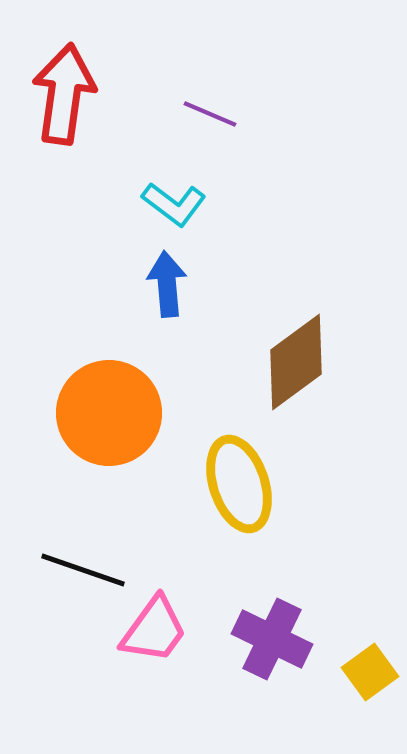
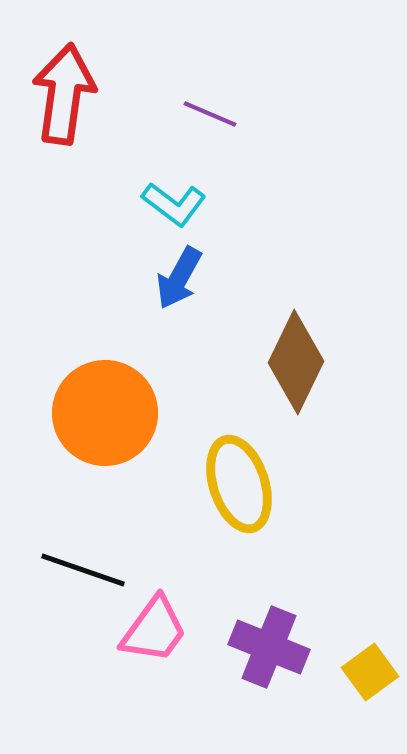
blue arrow: moved 12 px right, 6 px up; rotated 146 degrees counterclockwise
brown diamond: rotated 28 degrees counterclockwise
orange circle: moved 4 px left
purple cross: moved 3 px left, 8 px down; rotated 4 degrees counterclockwise
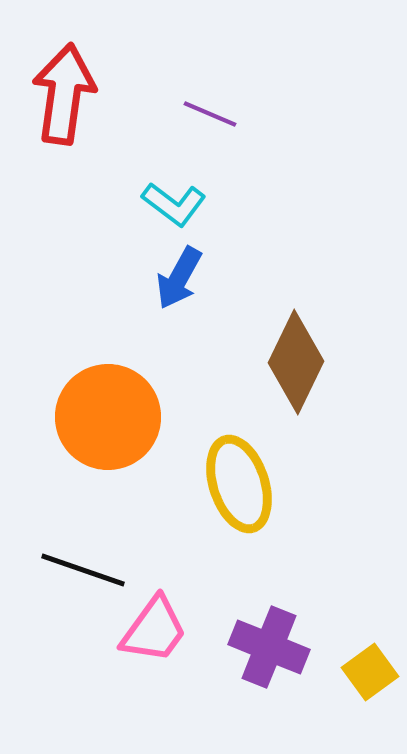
orange circle: moved 3 px right, 4 px down
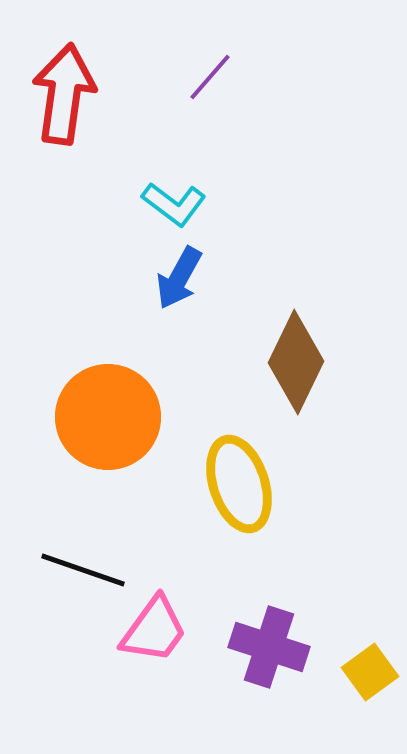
purple line: moved 37 px up; rotated 72 degrees counterclockwise
purple cross: rotated 4 degrees counterclockwise
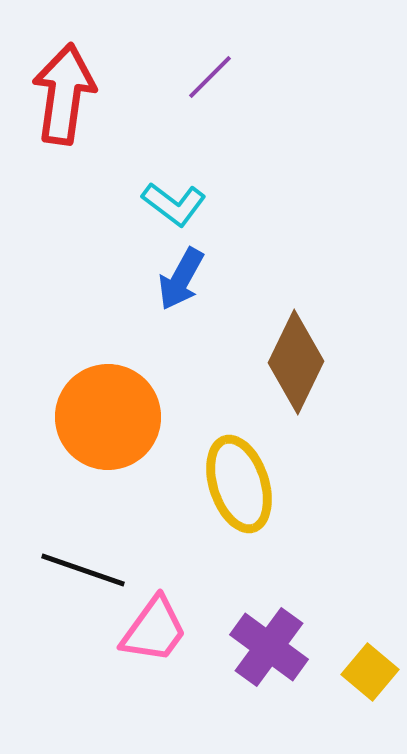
purple line: rotated 4 degrees clockwise
blue arrow: moved 2 px right, 1 px down
purple cross: rotated 18 degrees clockwise
yellow square: rotated 14 degrees counterclockwise
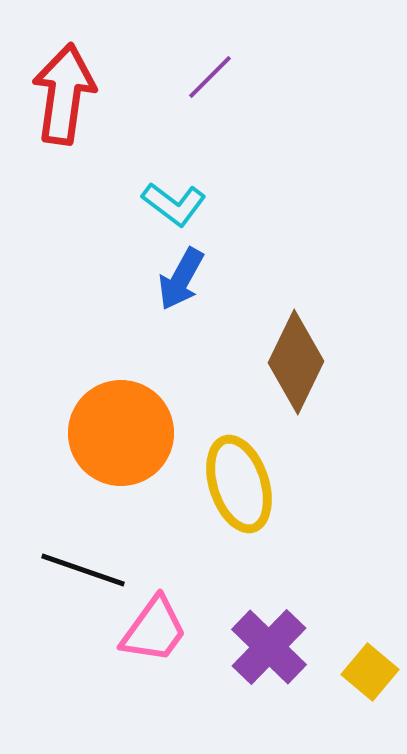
orange circle: moved 13 px right, 16 px down
purple cross: rotated 8 degrees clockwise
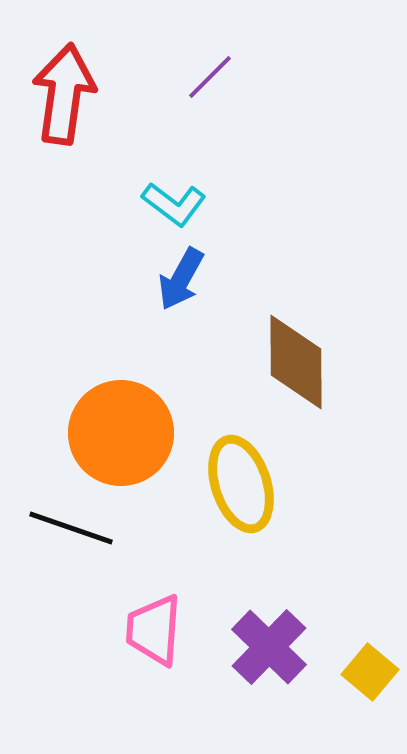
brown diamond: rotated 26 degrees counterclockwise
yellow ellipse: moved 2 px right
black line: moved 12 px left, 42 px up
pink trapezoid: rotated 148 degrees clockwise
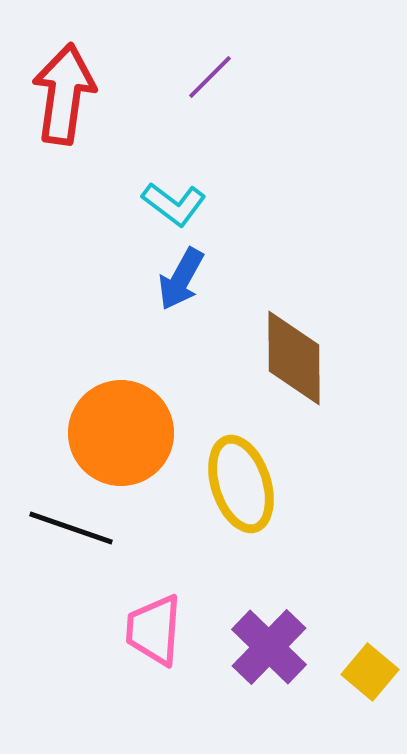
brown diamond: moved 2 px left, 4 px up
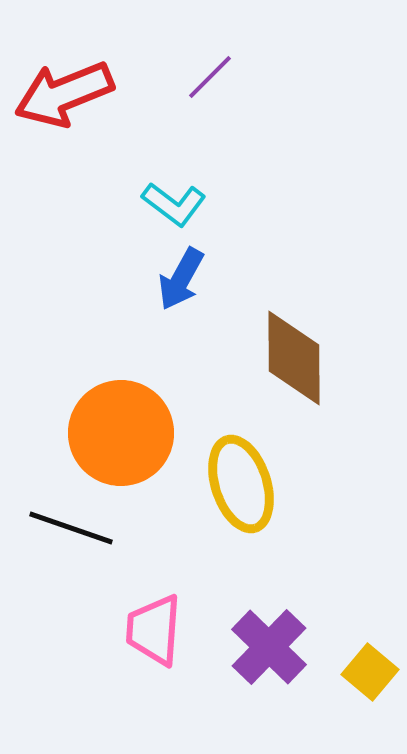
red arrow: rotated 120 degrees counterclockwise
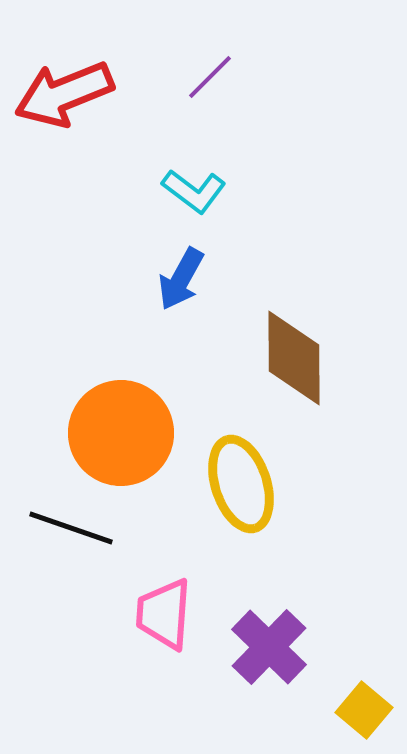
cyan L-shape: moved 20 px right, 13 px up
pink trapezoid: moved 10 px right, 16 px up
yellow square: moved 6 px left, 38 px down
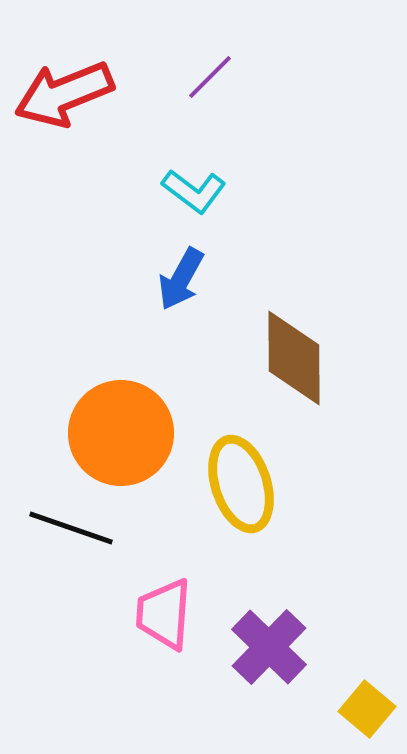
yellow square: moved 3 px right, 1 px up
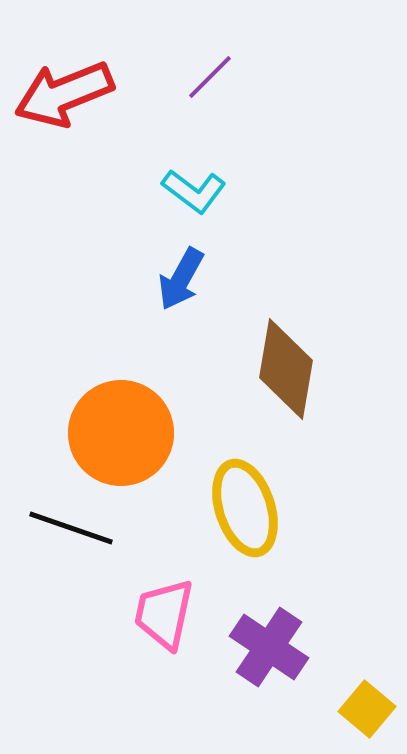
brown diamond: moved 8 px left, 11 px down; rotated 10 degrees clockwise
yellow ellipse: moved 4 px right, 24 px down
pink trapezoid: rotated 8 degrees clockwise
purple cross: rotated 10 degrees counterclockwise
